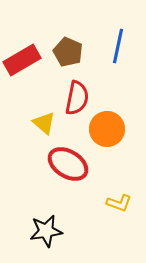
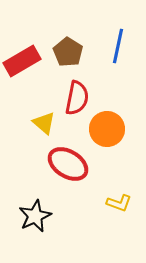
brown pentagon: rotated 8 degrees clockwise
red rectangle: moved 1 px down
black star: moved 11 px left, 15 px up; rotated 16 degrees counterclockwise
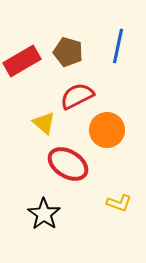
brown pentagon: rotated 16 degrees counterclockwise
red semicircle: moved 2 px up; rotated 128 degrees counterclockwise
orange circle: moved 1 px down
black star: moved 9 px right, 2 px up; rotated 12 degrees counterclockwise
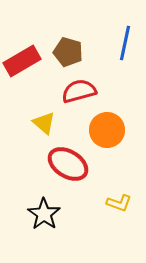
blue line: moved 7 px right, 3 px up
red semicircle: moved 2 px right, 5 px up; rotated 12 degrees clockwise
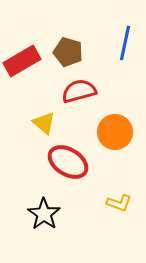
orange circle: moved 8 px right, 2 px down
red ellipse: moved 2 px up
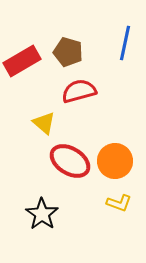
orange circle: moved 29 px down
red ellipse: moved 2 px right, 1 px up
black star: moved 2 px left
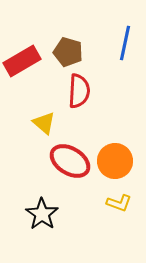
red semicircle: rotated 108 degrees clockwise
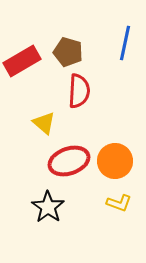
red ellipse: moved 1 px left; rotated 51 degrees counterclockwise
black star: moved 6 px right, 7 px up
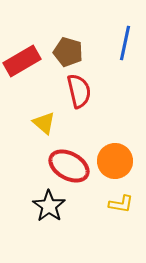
red semicircle: rotated 16 degrees counterclockwise
red ellipse: moved 5 px down; rotated 48 degrees clockwise
yellow L-shape: moved 2 px right, 1 px down; rotated 10 degrees counterclockwise
black star: moved 1 px right, 1 px up
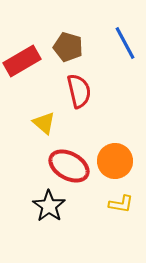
blue line: rotated 40 degrees counterclockwise
brown pentagon: moved 5 px up
